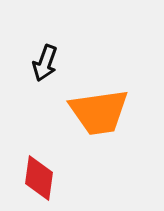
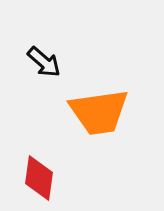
black arrow: moved 1 px left, 1 px up; rotated 69 degrees counterclockwise
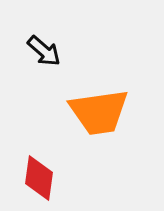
black arrow: moved 11 px up
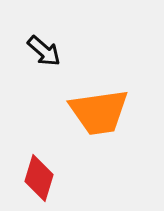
red diamond: rotated 9 degrees clockwise
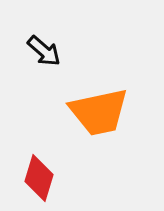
orange trapezoid: rotated 4 degrees counterclockwise
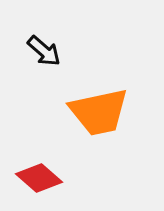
red diamond: rotated 66 degrees counterclockwise
